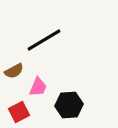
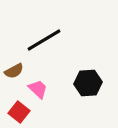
pink trapezoid: moved 2 px down; rotated 70 degrees counterclockwise
black hexagon: moved 19 px right, 22 px up
red square: rotated 25 degrees counterclockwise
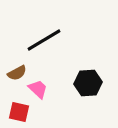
brown semicircle: moved 3 px right, 2 px down
red square: rotated 25 degrees counterclockwise
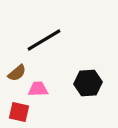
brown semicircle: rotated 12 degrees counterclockwise
pink trapezoid: rotated 45 degrees counterclockwise
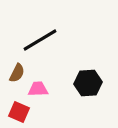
black line: moved 4 px left
brown semicircle: rotated 24 degrees counterclockwise
red square: rotated 10 degrees clockwise
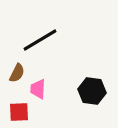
black hexagon: moved 4 px right, 8 px down; rotated 12 degrees clockwise
pink trapezoid: rotated 85 degrees counterclockwise
red square: rotated 25 degrees counterclockwise
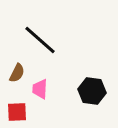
black line: rotated 72 degrees clockwise
pink trapezoid: moved 2 px right
red square: moved 2 px left
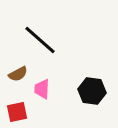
brown semicircle: moved 1 px right, 1 px down; rotated 36 degrees clockwise
pink trapezoid: moved 2 px right
red square: rotated 10 degrees counterclockwise
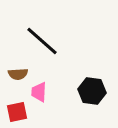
black line: moved 2 px right, 1 px down
brown semicircle: rotated 24 degrees clockwise
pink trapezoid: moved 3 px left, 3 px down
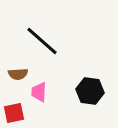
black hexagon: moved 2 px left
red square: moved 3 px left, 1 px down
